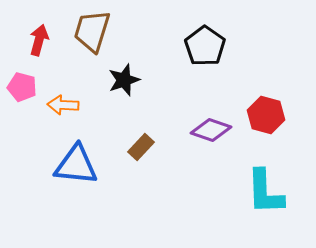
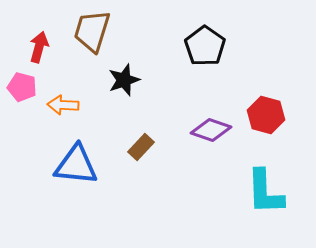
red arrow: moved 7 px down
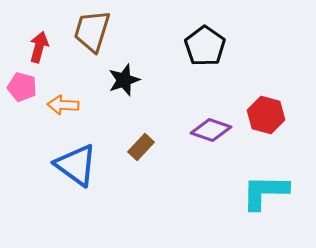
blue triangle: rotated 30 degrees clockwise
cyan L-shape: rotated 93 degrees clockwise
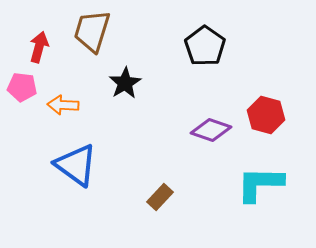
black star: moved 1 px right, 3 px down; rotated 12 degrees counterclockwise
pink pentagon: rotated 8 degrees counterclockwise
brown rectangle: moved 19 px right, 50 px down
cyan L-shape: moved 5 px left, 8 px up
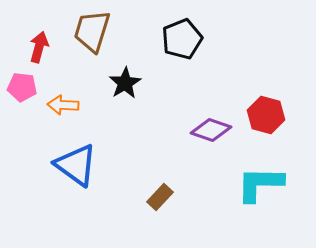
black pentagon: moved 23 px left, 7 px up; rotated 15 degrees clockwise
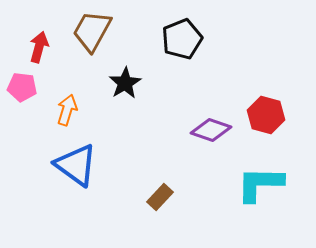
brown trapezoid: rotated 12 degrees clockwise
orange arrow: moved 4 px right, 5 px down; rotated 104 degrees clockwise
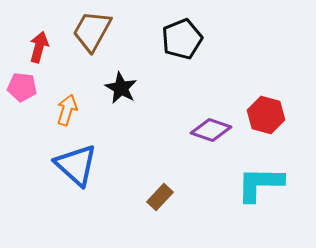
black star: moved 4 px left, 5 px down; rotated 12 degrees counterclockwise
blue triangle: rotated 6 degrees clockwise
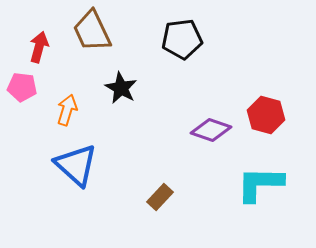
brown trapezoid: rotated 54 degrees counterclockwise
black pentagon: rotated 15 degrees clockwise
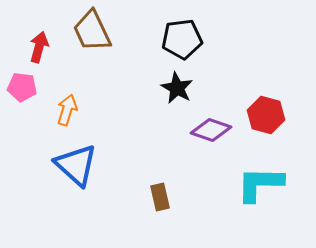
black star: moved 56 px right
brown rectangle: rotated 56 degrees counterclockwise
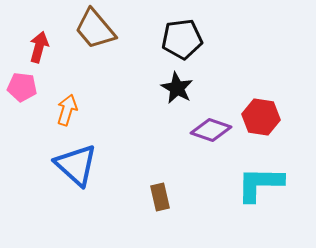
brown trapezoid: moved 3 px right, 2 px up; rotated 15 degrees counterclockwise
red hexagon: moved 5 px left, 2 px down; rotated 6 degrees counterclockwise
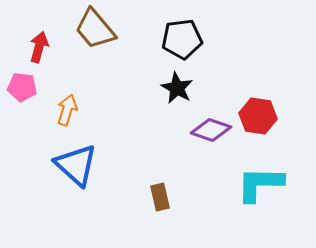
red hexagon: moved 3 px left, 1 px up
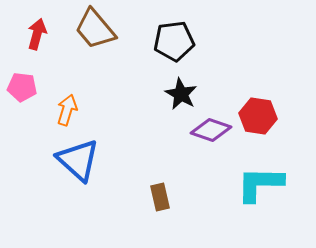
black pentagon: moved 8 px left, 2 px down
red arrow: moved 2 px left, 13 px up
black star: moved 4 px right, 6 px down
blue triangle: moved 2 px right, 5 px up
